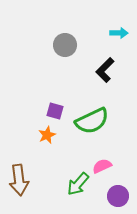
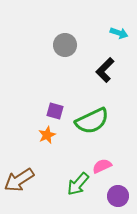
cyan arrow: rotated 18 degrees clockwise
brown arrow: rotated 64 degrees clockwise
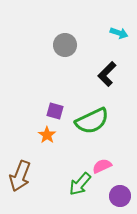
black L-shape: moved 2 px right, 4 px down
orange star: rotated 12 degrees counterclockwise
brown arrow: moved 1 px right, 4 px up; rotated 36 degrees counterclockwise
green arrow: moved 2 px right
purple circle: moved 2 px right
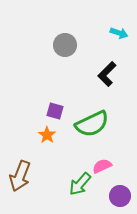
green semicircle: moved 3 px down
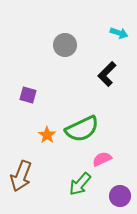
purple square: moved 27 px left, 16 px up
green semicircle: moved 10 px left, 5 px down
pink semicircle: moved 7 px up
brown arrow: moved 1 px right
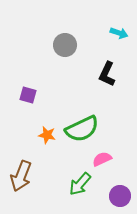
black L-shape: rotated 20 degrees counterclockwise
orange star: rotated 24 degrees counterclockwise
